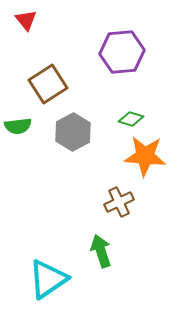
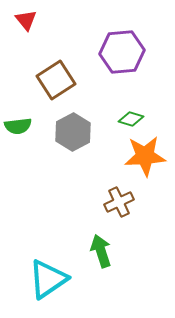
brown square: moved 8 px right, 4 px up
orange star: rotated 9 degrees counterclockwise
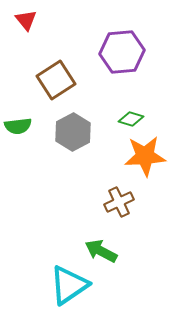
green arrow: rotated 44 degrees counterclockwise
cyan triangle: moved 21 px right, 6 px down
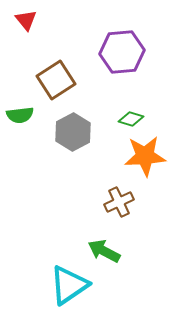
green semicircle: moved 2 px right, 11 px up
green arrow: moved 3 px right
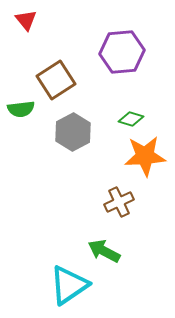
green semicircle: moved 1 px right, 6 px up
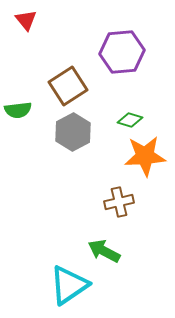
brown square: moved 12 px right, 6 px down
green semicircle: moved 3 px left, 1 px down
green diamond: moved 1 px left, 1 px down
brown cross: rotated 12 degrees clockwise
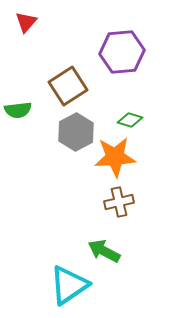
red triangle: moved 2 px down; rotated 20 degrees clockwise
gray hexagon: moved 3 px right
orange star: moved 30 px left, 1 px down
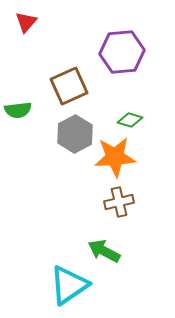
brown square: moved 1 px right; rotated 9 degrees clockwise
gray hexagon: moved 1 px left, 2 px down
